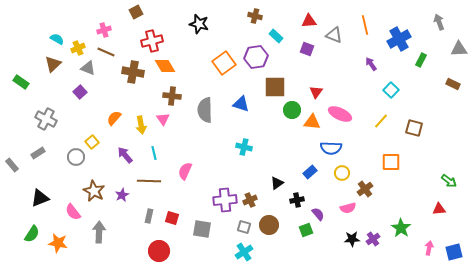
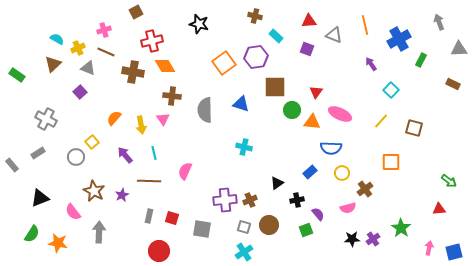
green rectangle at (21, 82): moved 4 px left, 7 px up
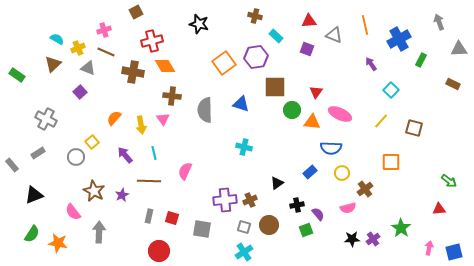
black triangle at (40, 198): moved 6 px left, 3 px up
black cross at (297, 200): moved 5 px down
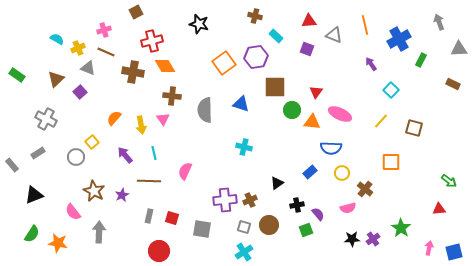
brown triangle at (53, 64): moved 3 px right, 15 px down
brown cross at (365, 189): rotated 14 degrees counterclockwise
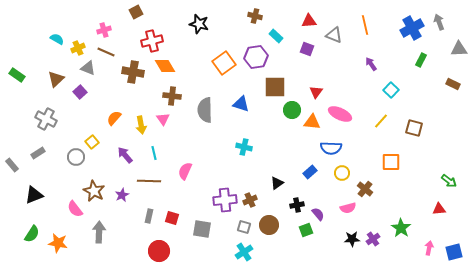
blue cross at (399, 39): moved 13 px right, 11 px up
pink semicircle at (73, 212): moved 2 px right, 3 px up
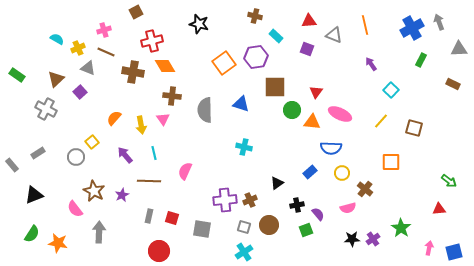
gray cross at (46, 119): moved 10 px up
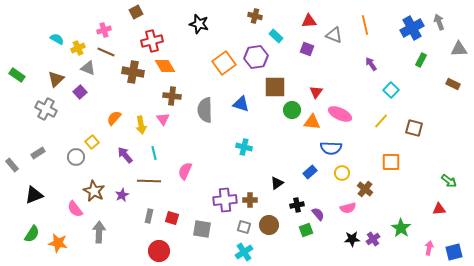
brown cross at (250, 200): rotated 24 degrees clockwise
